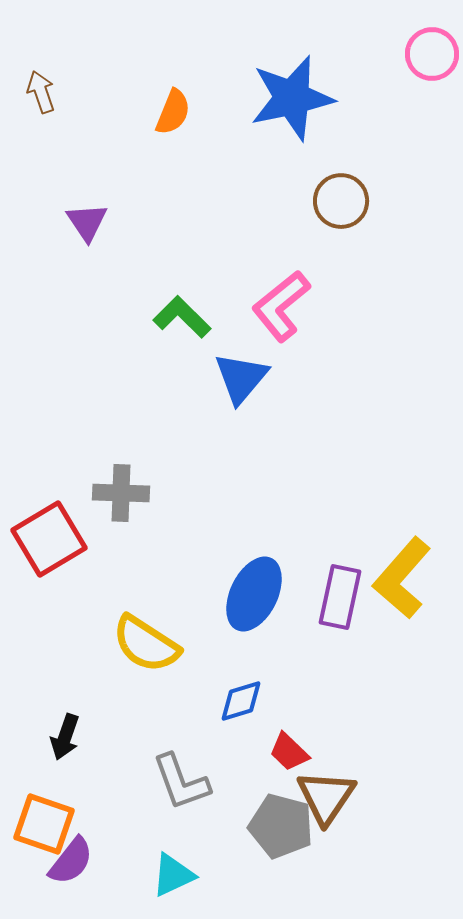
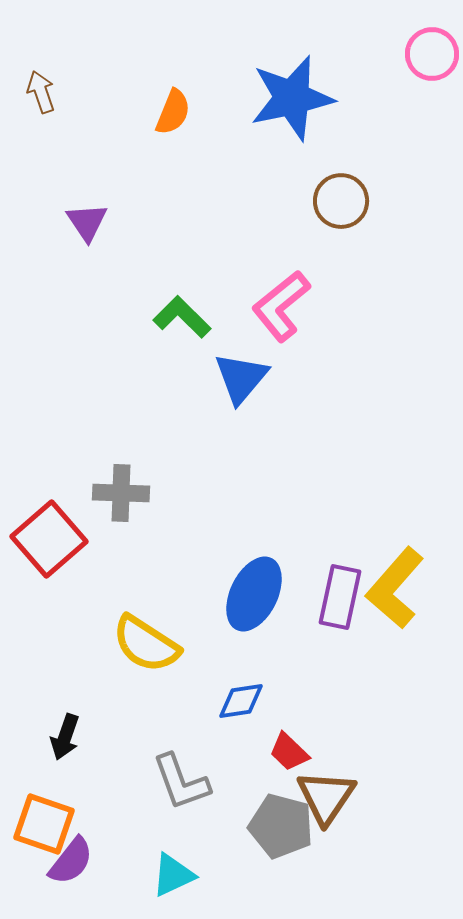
red square: rotated 10 degrees counterclockwise
yellow L-shape: moved 7 px left, 10 px down
blue diamond: rotated 9 degrees clockwise
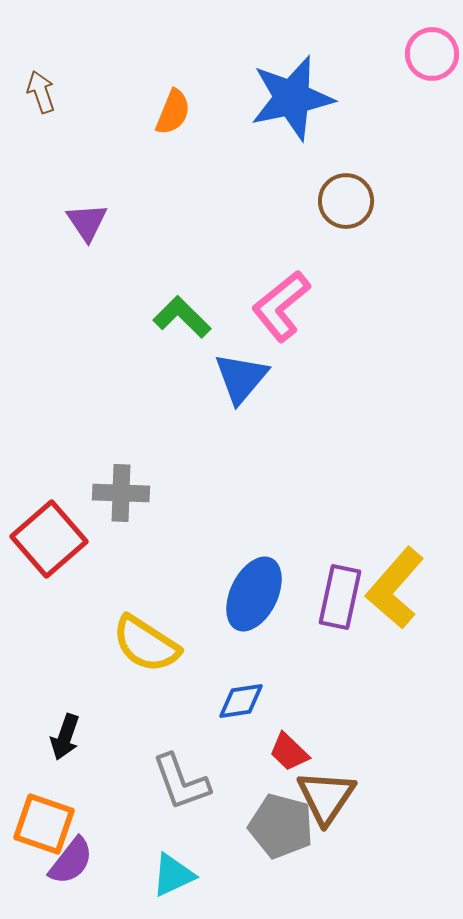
brown circle: moved 5 px right
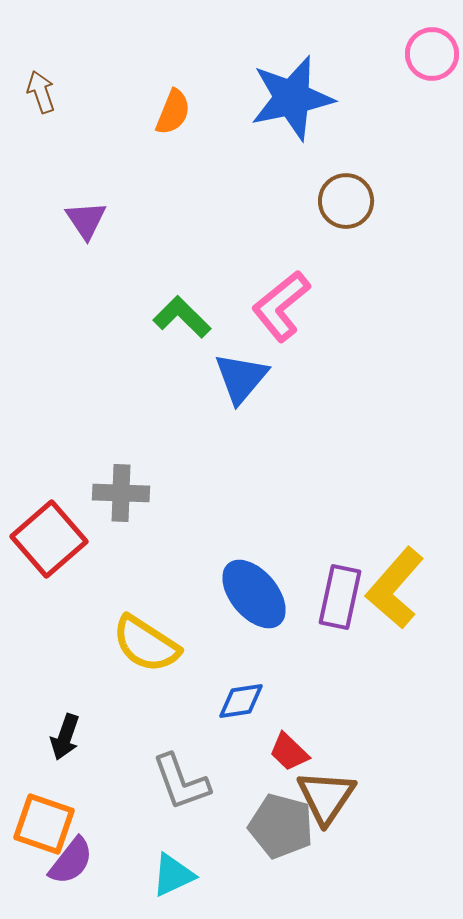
purple triangle: moved 1 px left, 2 px up
blue ellipse: rotated 66 degrees counterclockwise
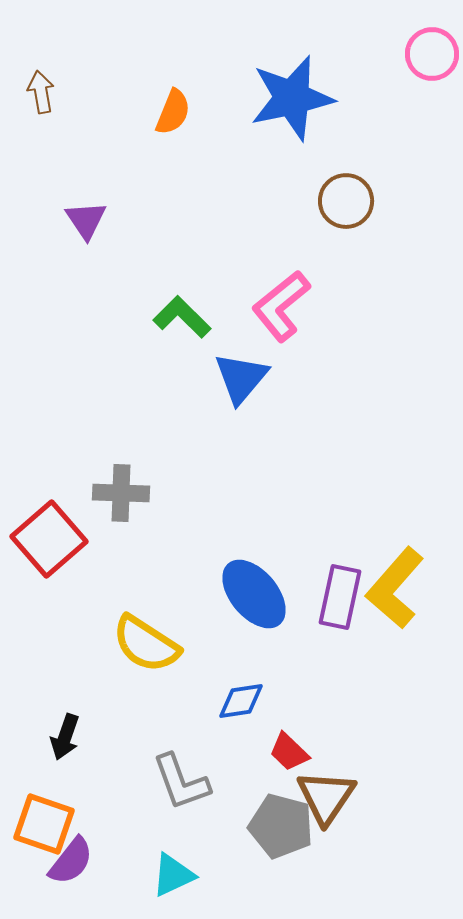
brown arrow: rotated 9 degrees clockwise
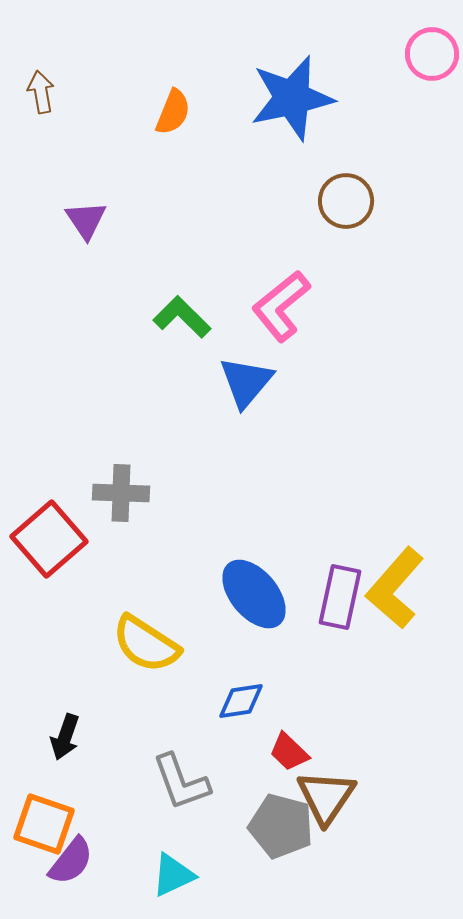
blue triangle: moved 5 px right, 4 px down
